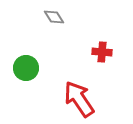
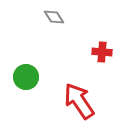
green circle: moved 9 px down
red arrow: moved 2 px down
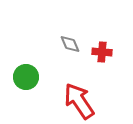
gray diamond: moved 16 px right, 27 px down; rotated 10 degrees clockwise
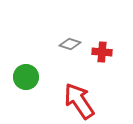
gray diamond: rotated 50 degrees counterclockwise
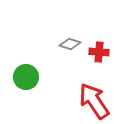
red cross: moved 3 px left
red arrow: moved 15 px right
